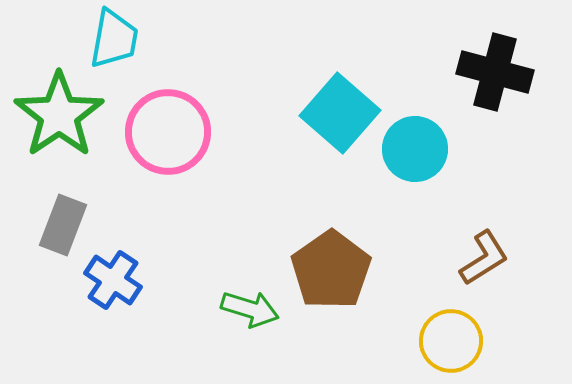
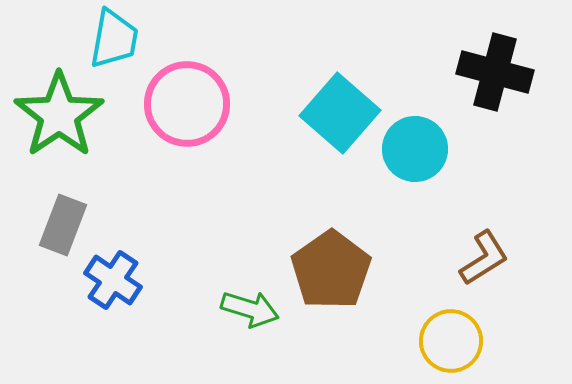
pink circle: moved 19 px right, 28 px up
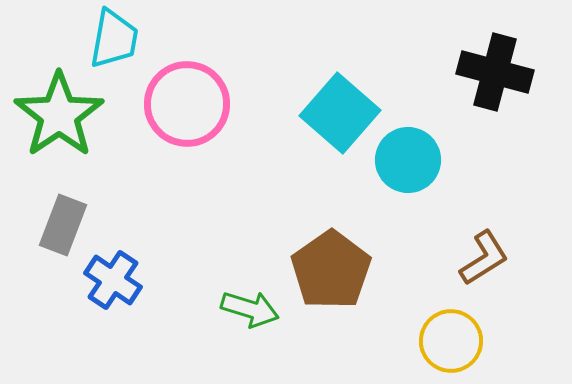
cyan circle: moved 7 px left, 11 px down
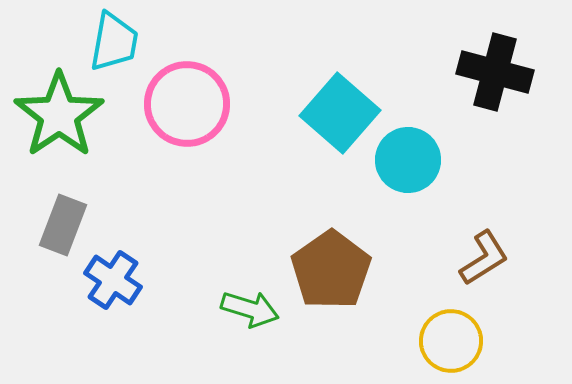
cyan trapezoid: moved 3 px down
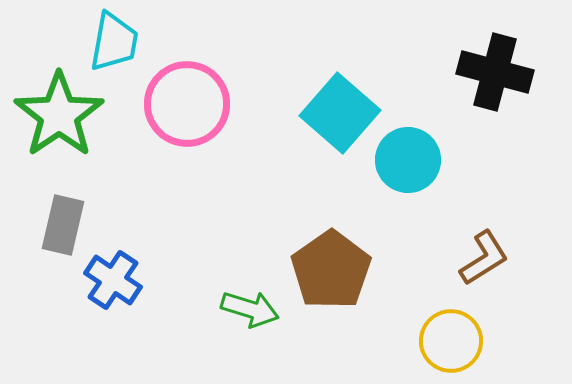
gray rectangle: rotated 8 degrees counterclockwise
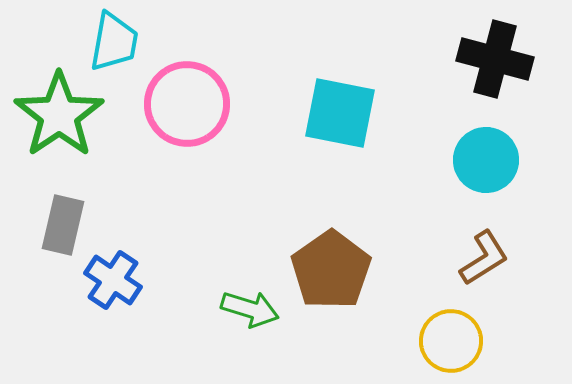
black cross: moved 13 px up
cyan square: rotated 30 degrees counterclockwise
cyan circle: moved 78 px right
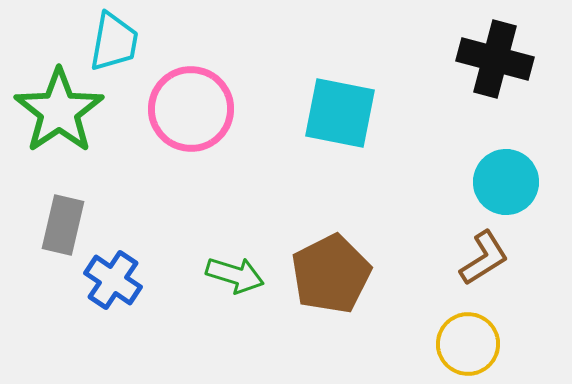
pink circle: moved 4 px right, 5 px down
green star: moved 4 px up
cyan circle: moved 20 px right, 22 px down
brown pentagon: moved 4 px down; rotated 8 degrees clockwise
green arrow: moved 15 px left, 34 px up
yellow circle: moved 17 px right, 3 px down
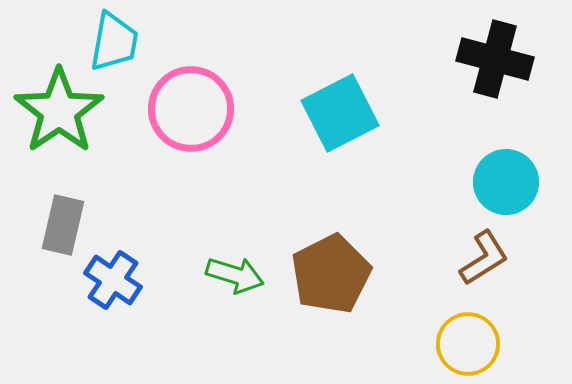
cyan square: rotated 38 degrees counterclockwise
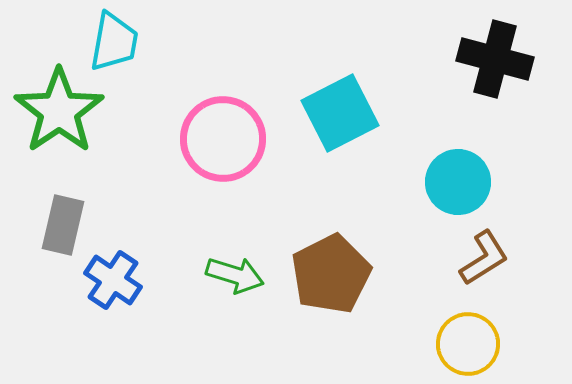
pink circle: moved 32 px right, 30 px down
cyan circle: moved 48 px left
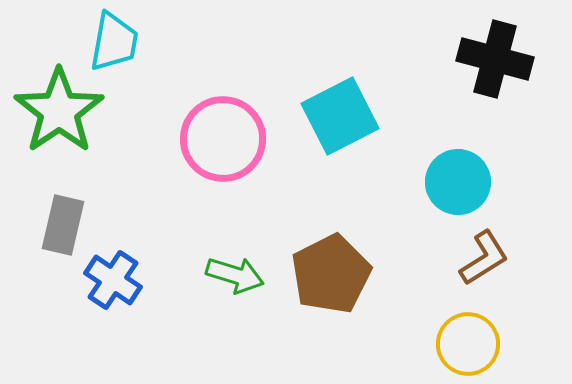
cyan square: moved 3 px down
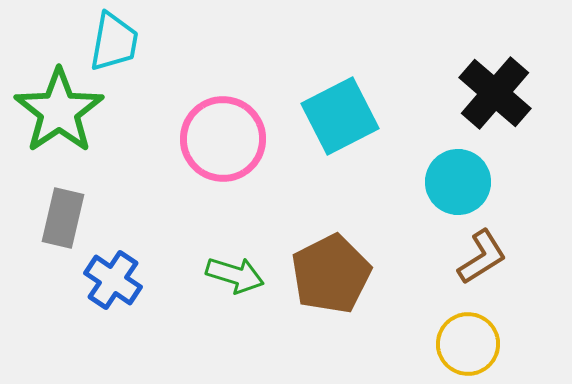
black cross: moved 34 px down; rotated 26 degrees clockwise
gray rectangle: moved 7 px up
brown L-shape: moved 2 px left, 1 px up
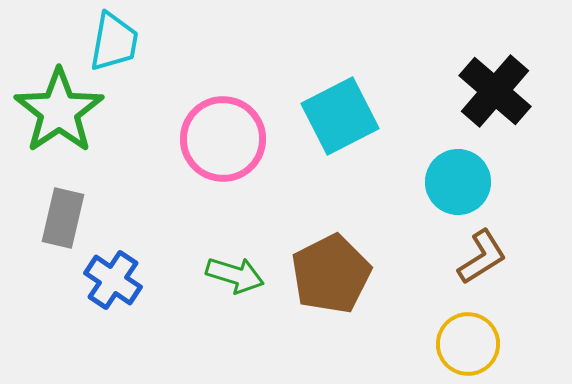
black cross: moved 2 px up
